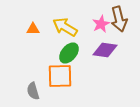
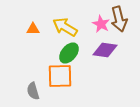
pink star: rotated 18 degrees counterclockwise
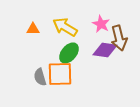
brown arrow: moved 19 px down
orange square: moved 2 px up
gray semicircle: moved 7 px right, 14 px up
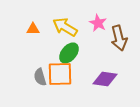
pink star: moved 3 px left, 1 px up
purple diamond: moved 29 px down
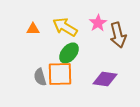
pink star: rotated 12 degrees clockwise
brown arrow: moved 1 px left, 3 px up
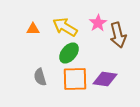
orange square: moved 15 px right, 5 px down
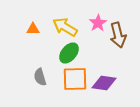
purple diamond: moved 1 px left, 4 px down
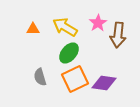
brown arrow: rotated 20 degrees clockwise
orange square: rotated 24 degrees counterclockwise
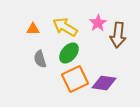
gray semicircle: moved 18 px up
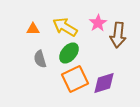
purple diamond: rotated 25 degrees counterclockwise
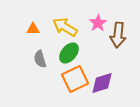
purple diamond: moved 2 px left
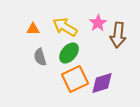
gray semicircle: moved 2 px up
